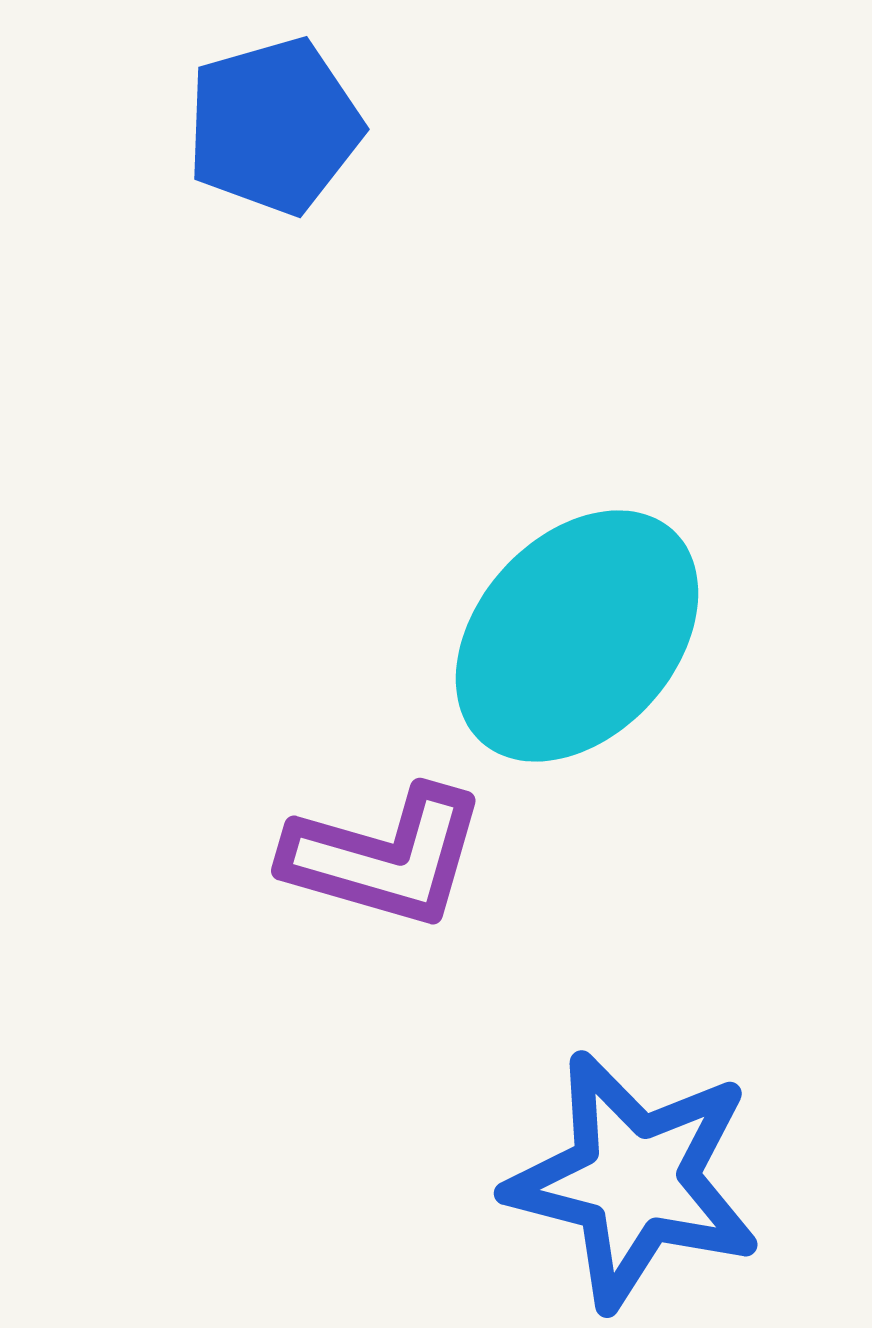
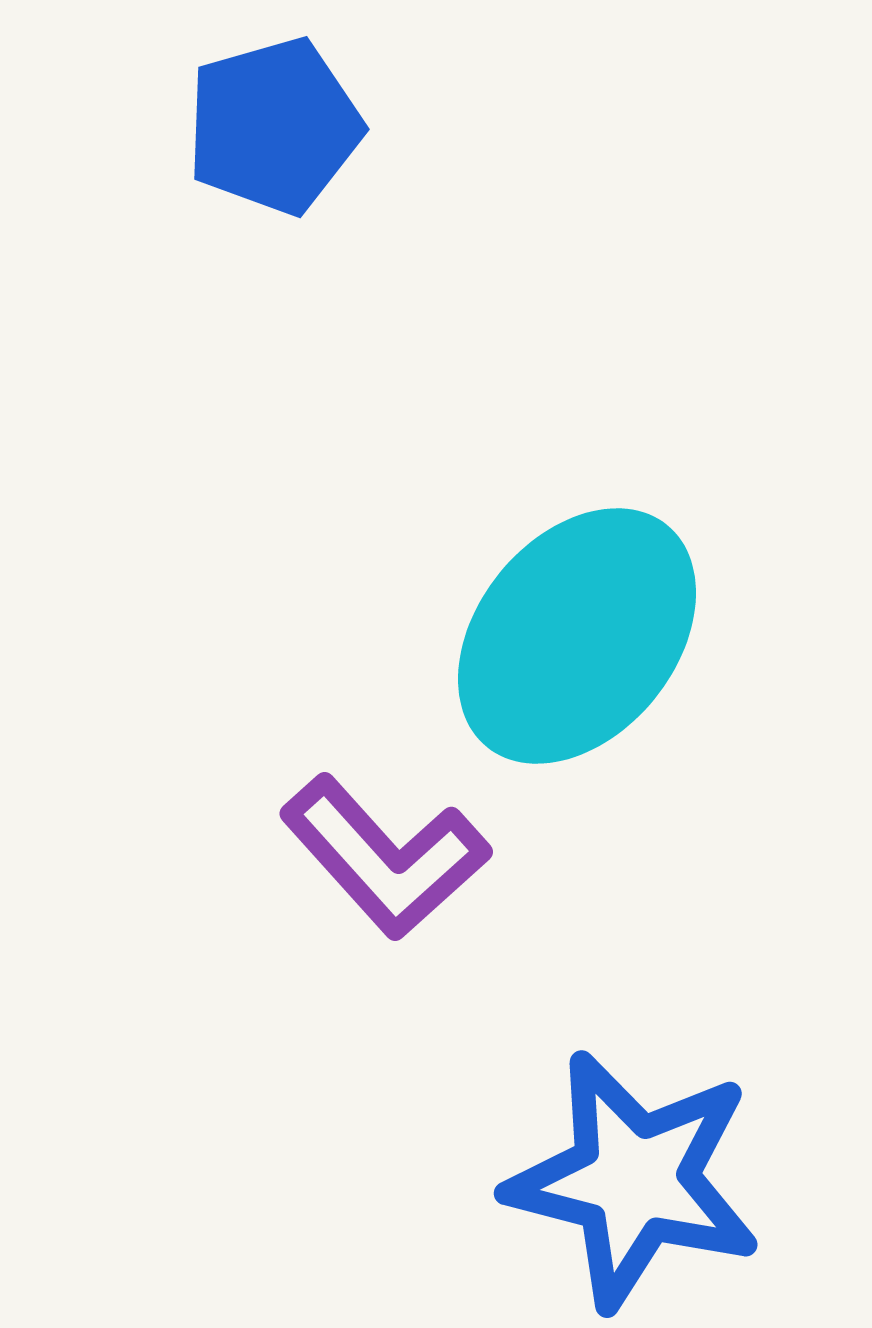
cyan ellipse: rotated 3 degrees counterclockwise
purple L-shape: rotated 32 degrees clockwise
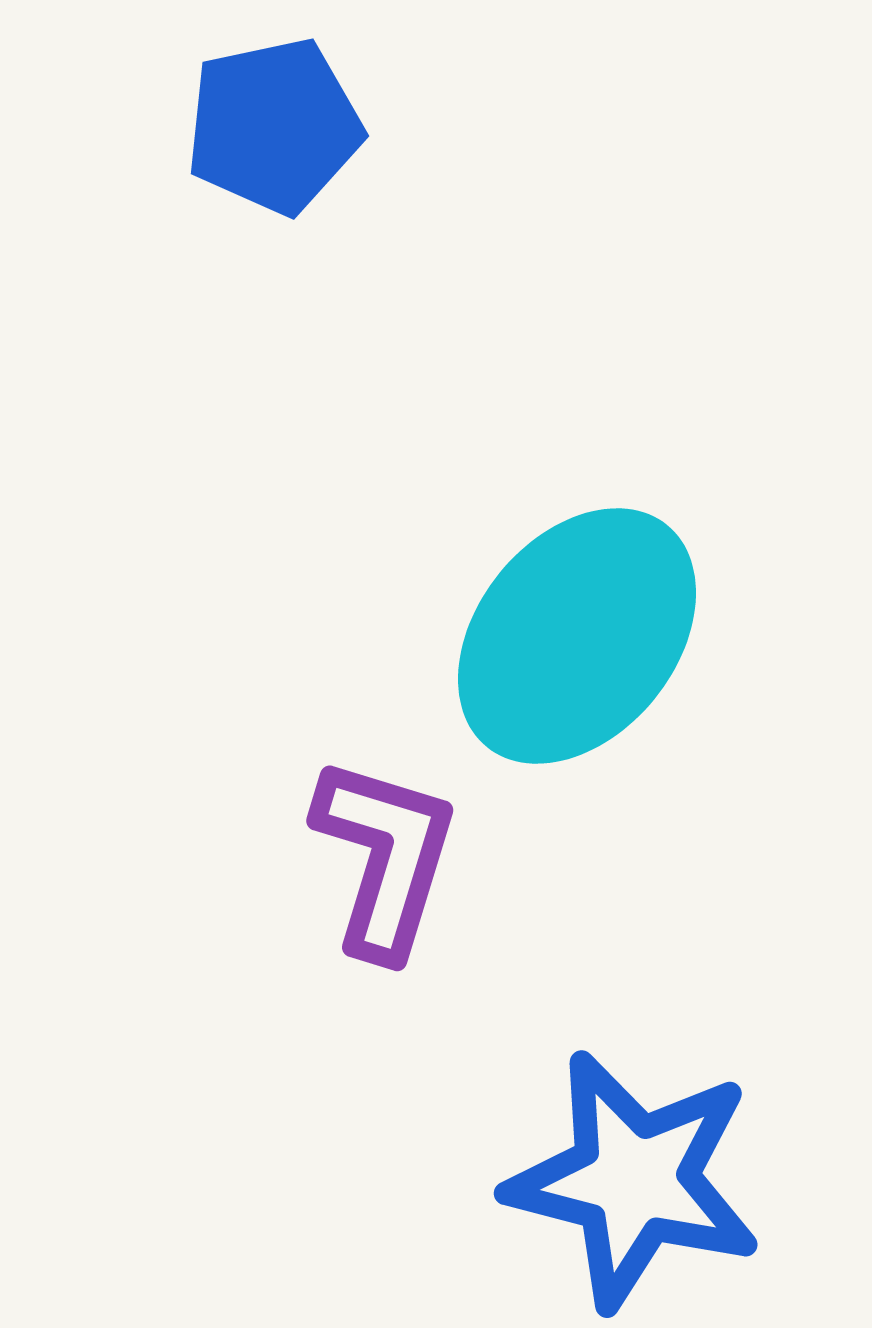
blue pentagon: rotated 4 degrees clockwise
purple L-shape: rotated 121 degrees counterclockwise
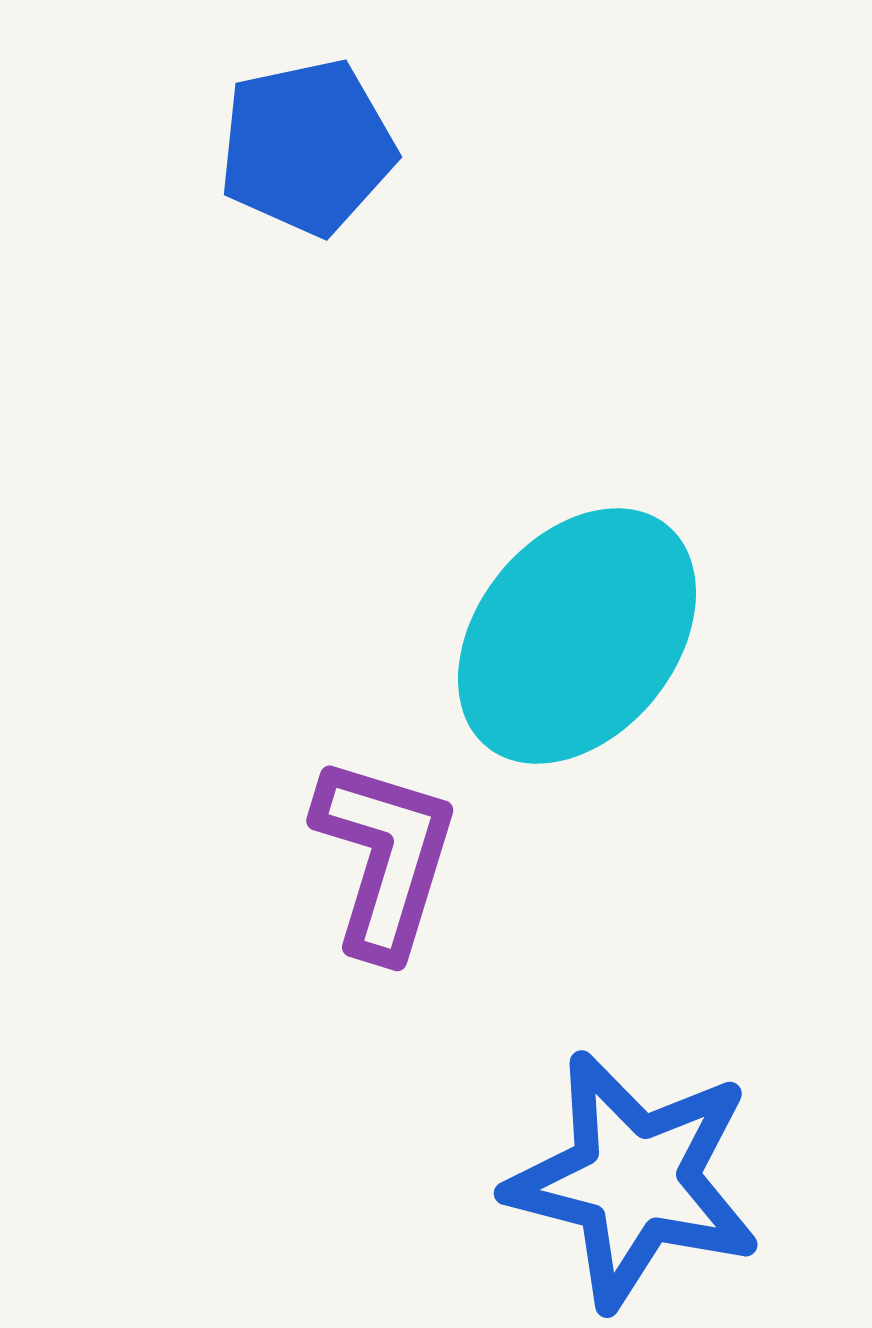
blue pentagon: moved 33 px right, 21 px down
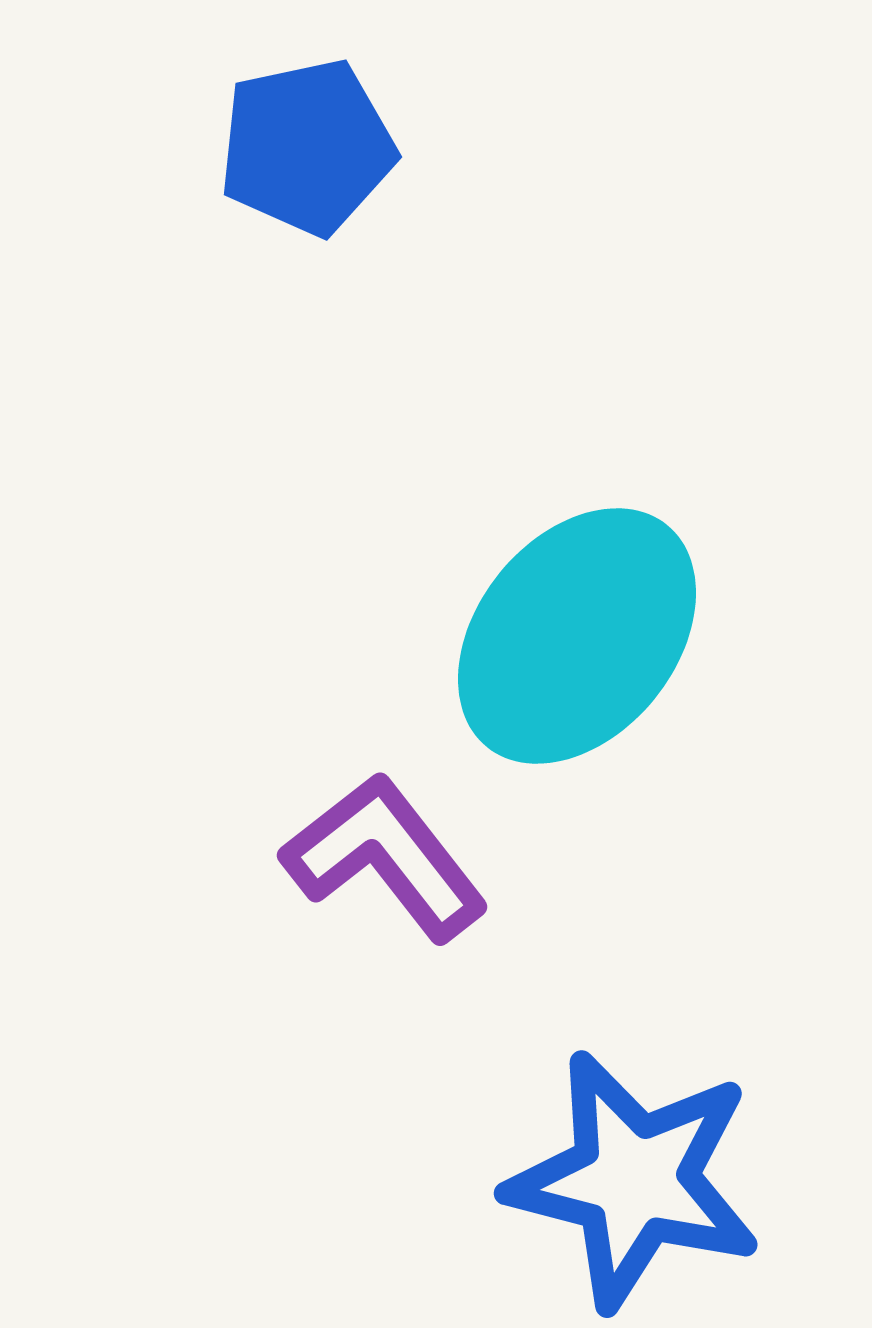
purple L-shape: rotated 55 degrees counterclockwise
